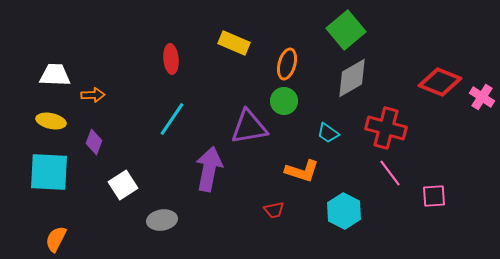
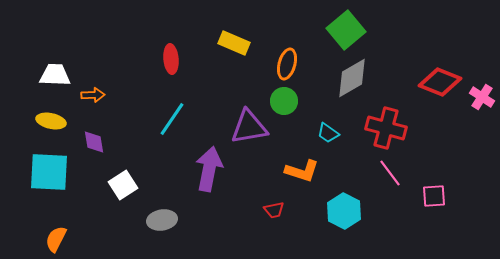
purple diamond: rotated 30 degrees counterclockwise
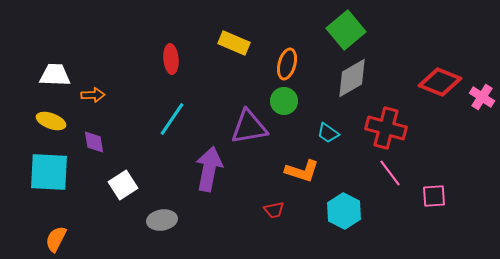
yellow ellipse: rotated 8 degrees clockwise
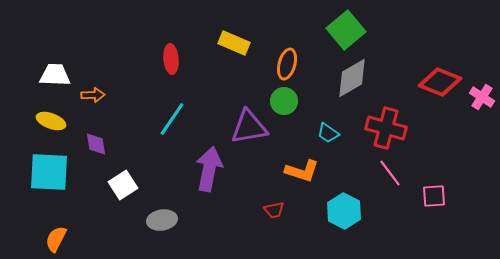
purple diamond: moved 2 px right, 2 px down
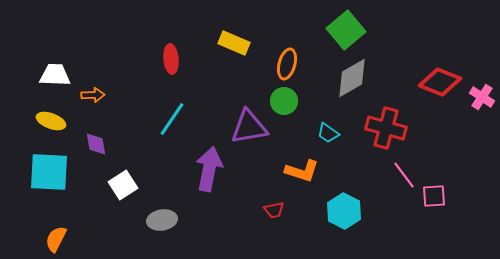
pink line: moved 14 px right, 2 px down
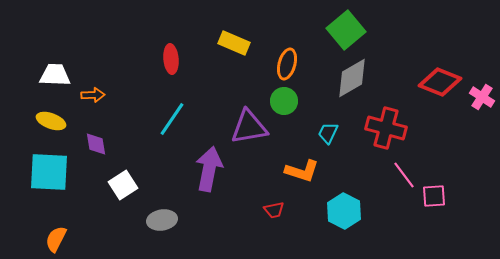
cyan trapezoid: rotated 80 degrees clockwise
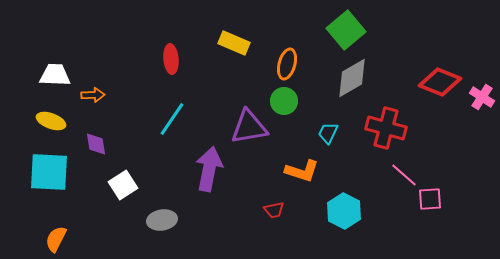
pink line: rotated 12 degrees counterclockwise
pink square: moved 4 px left, 3 px down
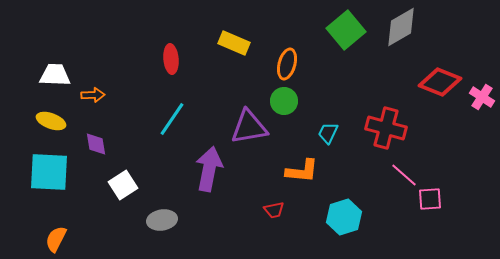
gray diamond: moved 49 px right, 51 px up
orange L-shape: rotated 12 degrees counterclockwise
cyan hexagon: moved 6 px down; rotated 16 degrees clockwise
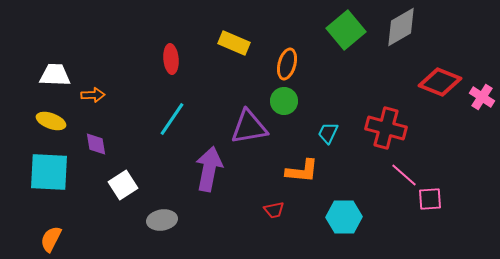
cyan hexagon: rotated 16 degrees clockwise
orange semicircle: moved 5 px left
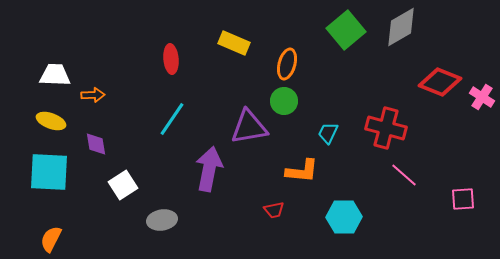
pink square: moved 33 px right
